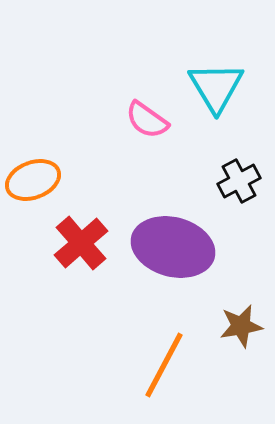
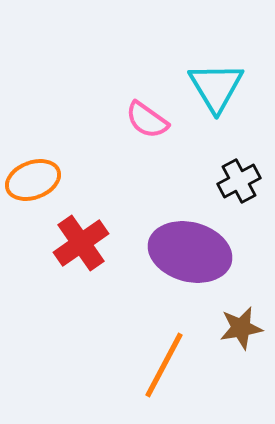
red cross: rotated 6 degrees clockwise
purple ellipse: moved 17 px right, 5 px down
brown star: moved 2 px down
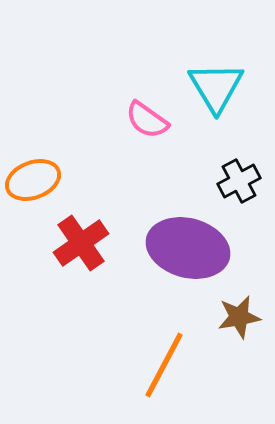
purple ellipse: moved 2 px left, 4 px up
brown star: moved 2 px left, 11 px up
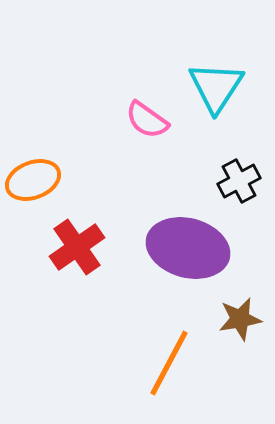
cyan triangle: rotated 4 degrees clockwise
red cross: moved 4 px left, 4 px down
brown star: moved 1 px right, 2 px down
orange line: moved 5 px right, 2 px up
